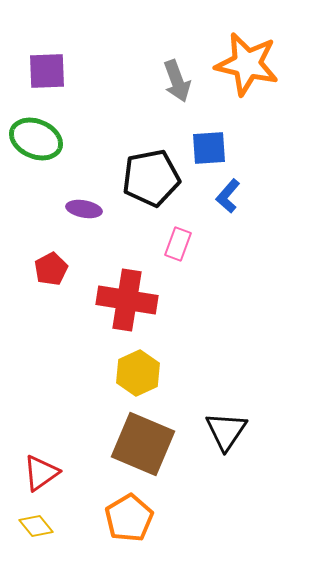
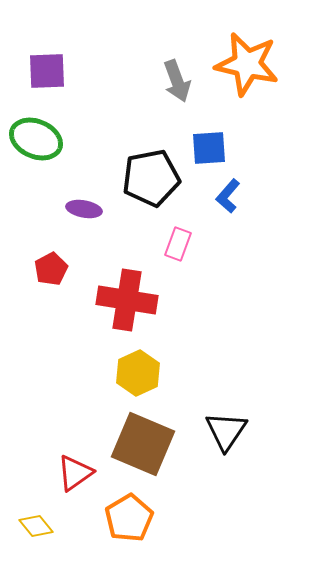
red triangle: moved 34 px right
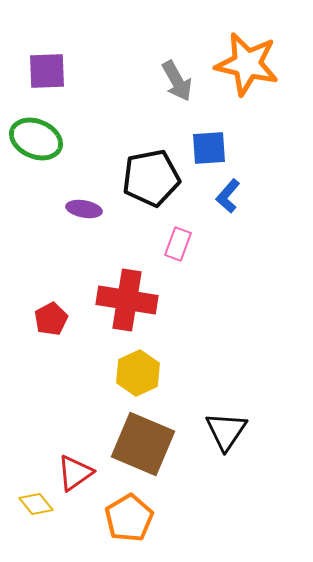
gray arrow: rotated 9 degrees counterclockwise
red pentagon: moved 50 px down
yellow diamond: moved 22 px up
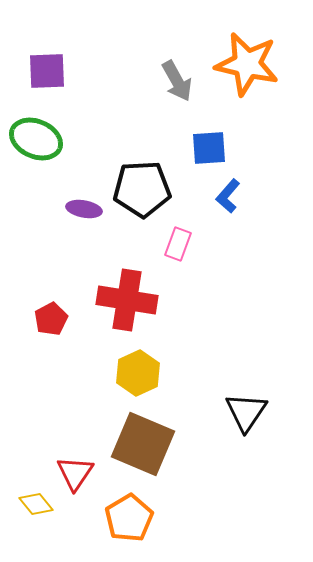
black pentagon: moved 9 px left, 11 px down; rotated 8 degrees clockwise
black triangle: moved 20 px right, 19 px up
red triangle: rotated 21 degrees counterclockwise
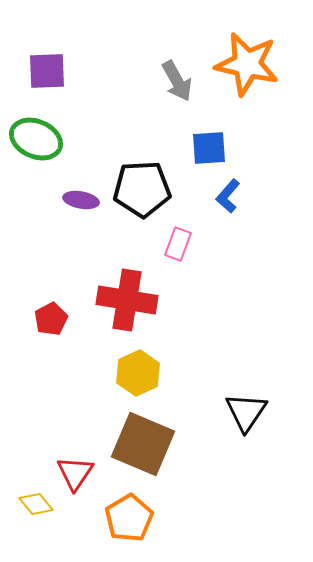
purple ellipse: moved 3 px left, 9 px up
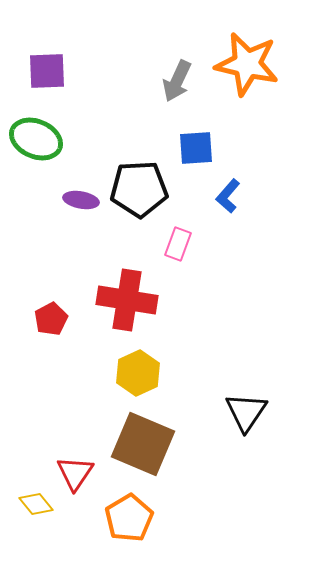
gray arrow: rotated 54 degrees clockwise
blue square: moved 13 px left
black pentagon: moved 3 px left
